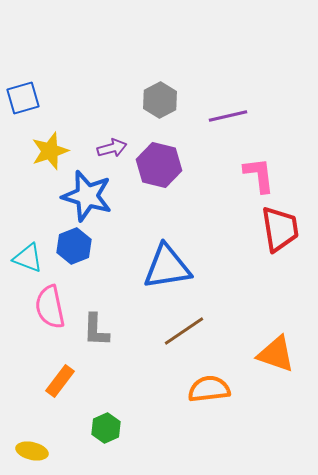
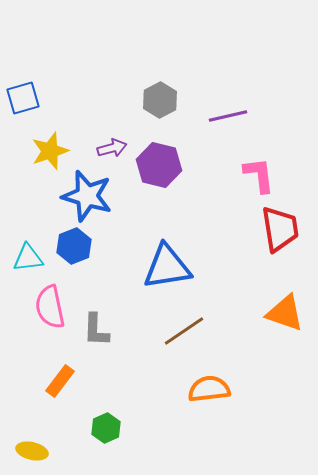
cyan triangle: rotated 28 degrees counterclockwise
orange triangle: moved 9 px right, 41 px up
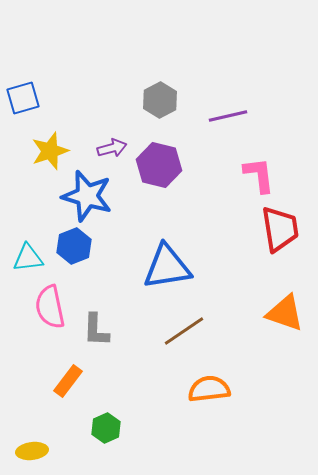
orange rectangle: moved 8 px right
yellow ellipse: rotated 20 degrees counterclockwise
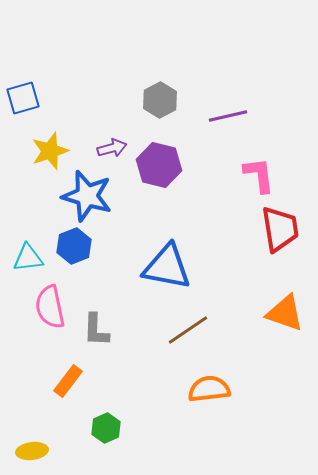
blue triangle: rotated 20 degrees clockwise
brown line: moved 4 px right, 1 px up
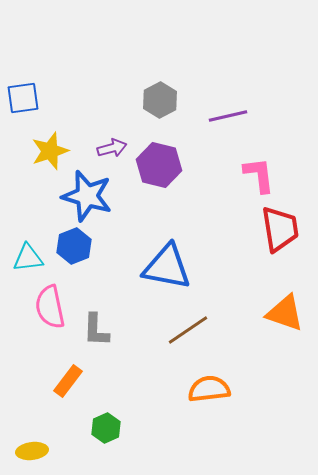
blue square: rotated 8 degrees clockwise
